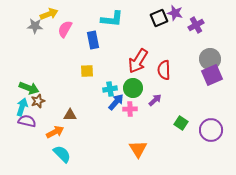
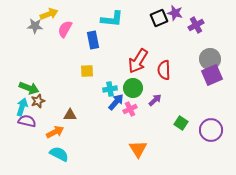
pink cross: rotated 24 degrees counterclockwise
cyan semicircle: moved 3 px left; rotated 18 degrees counterclockwise
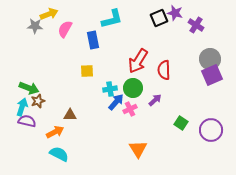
cyan L-shape: rotated 20 degrees counterclockwise
purple cross: rotated 28 degrees counterclockwise
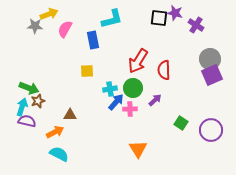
black square: rotated 30 degrees clockwise
pink cross: rotated 24 degrees clockwise
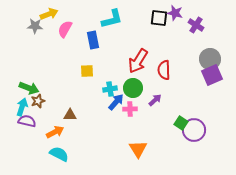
purple circle: moved 17 px left
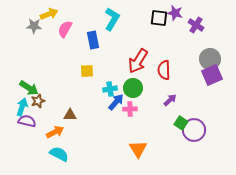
cyan L-shape: rotated 45 degrees counterclockwise
gray star: moved 1 px left
green arrow: rotated 12 degrees clockwise
purple arrow: moved 15 px right
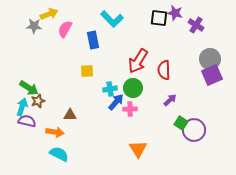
cyan L-shape: rotated 105 degrees clockwise
orange arrow: rotated 36 degrees clockwise
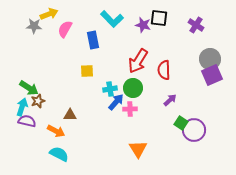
purple star: moved 32 px left, 12 px down
orange arrow: moved 1 px right, 1 px up; rotated 18 degrees clockwise
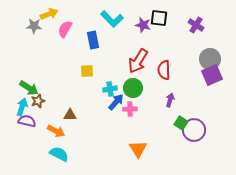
purple arrow: rotated 32 degrees counterclockwise
